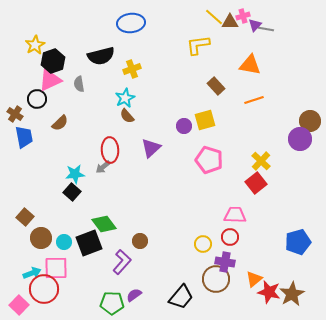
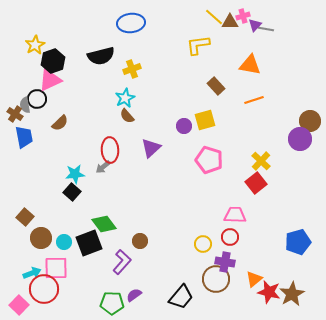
gray semicircle at (79, 84): moved 54 px left, 21 px down
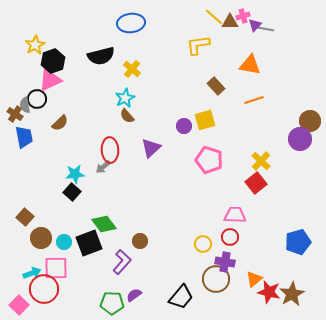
yellow cross at (132, 69): rotated 30 degrees counterclockwise
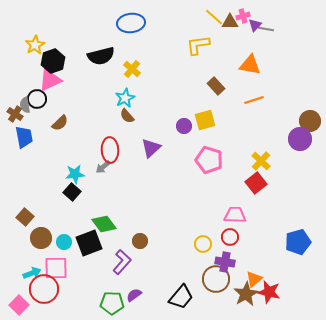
brown star at (292, 294): moved 46 px left
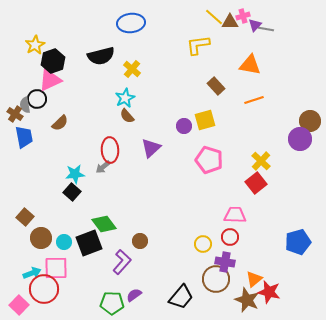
brown star at (246, 294): moved 1 px right, 6 px down; rotated 20 degrees counterclockwise
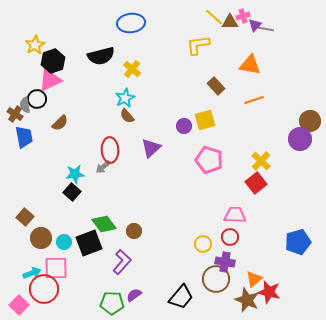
brown circle at (140, 241): moved 6 px left, 10 px up
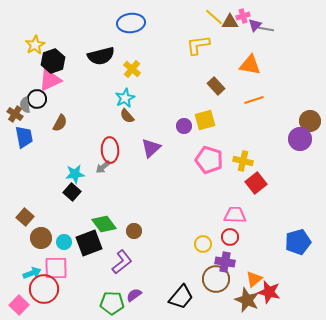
brown semicircle at (60, 123): rotated 18 degrees counterclockwise
yellow cross at (261, 161): moved 18 px left; rotated 30 degrees counterclockwise
purple L-shape at (122, 262): rotated 10 degrees clockwise
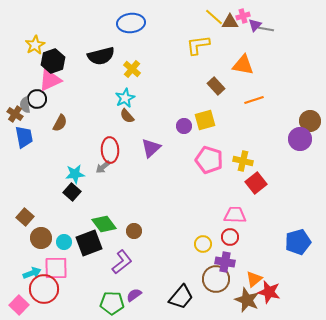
orange triangle at (250, 65): moved 7 px left
